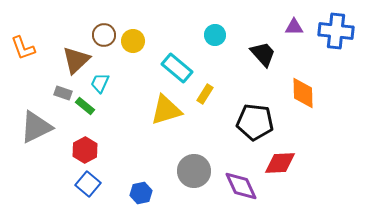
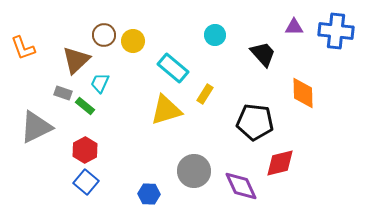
cyan rectangle: moved 4 px left
red diamond: rotated 12 degrees counterclockwise
blue square: moved 2 px left, 2 px up
blue hexagon: moved 8 px right, 1 px down; rotated 15 degrees clockwise
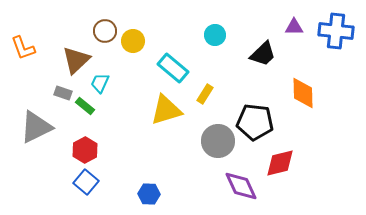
brown circle: moved 1 px right, 4 px up
black trapezoid: rotated 88 degrees clockwise
gray circle: moved 24 px right, 30 px up
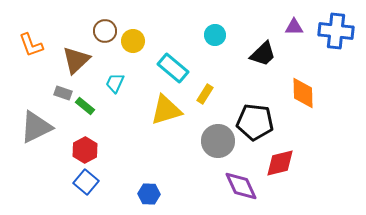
orange L-shape: moved 8 px right, 3 px up
cyan trapezoid: moved 15 px right
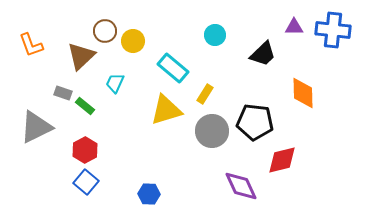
blue cross: moved 3 px left, 1 px up
brown triangle: moved 5 px right, 4 px up
gray circle: moved 6 px left, 10 px up
red diamond: moved 2 px right, 3 px up
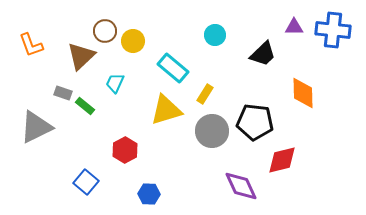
red hexagon: moved 40 px right
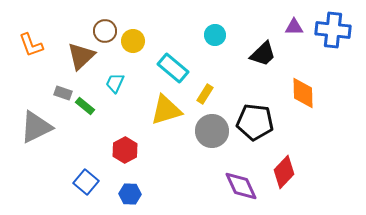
red diamond: moved 2 px right, 12 px down; rotated 32 degrees counterclockwise
blue hexagon: moved 19 px left
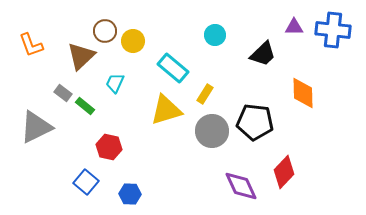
gray rectangle: rotated 18 degrees clockwise
red hexagon: moved 16 px left, 3 px up; rotated 20 degrees counterclockwise
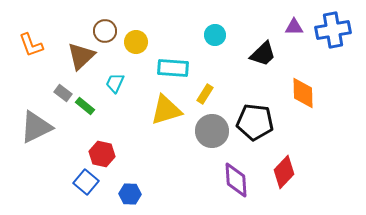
blue cross: rotated 16 degrees counterclockwise
yellow circle: moved 3 px right, 1 px down
cyan rectangle: rotated 36 degrees counterclockwise
red hexagon: moved 7 px left, 7 px down
purple diamond: moved 5 px left, 6 px up; rotated 21 degrees clockwise
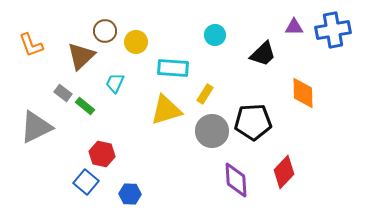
black pentagon: moved 2 px left; rotated 9 degrees counterclockwise
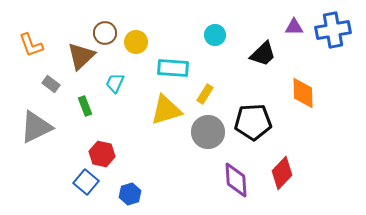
brown circle: moved 2 px down
gray rectangle: moved 12 px left, 9 px up
green rectangle: rotated 30 degrees clockwise
gray circle: moved 4 px left, 1 px down
red diamond: moved 2 px left, 1 px down
blue hexagon: rotated 20 degrees counterclockwise
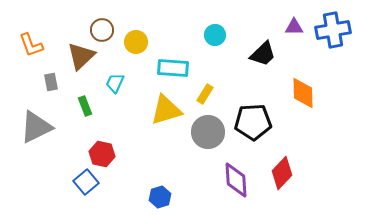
brown circle: moved 3 px left, 3 px up
gray rectangle: moved 2 px up; rotated 42 degrees clockwise
blue square: rotated 10 degrees clockwise
blue hexagon: moved 30 px right, 3 px down
